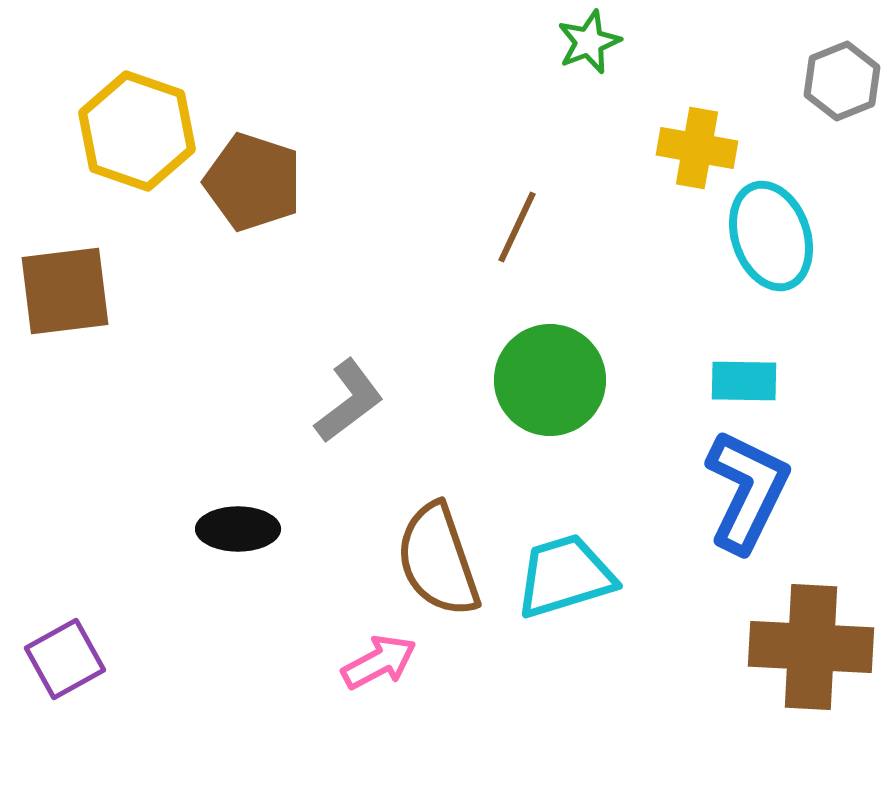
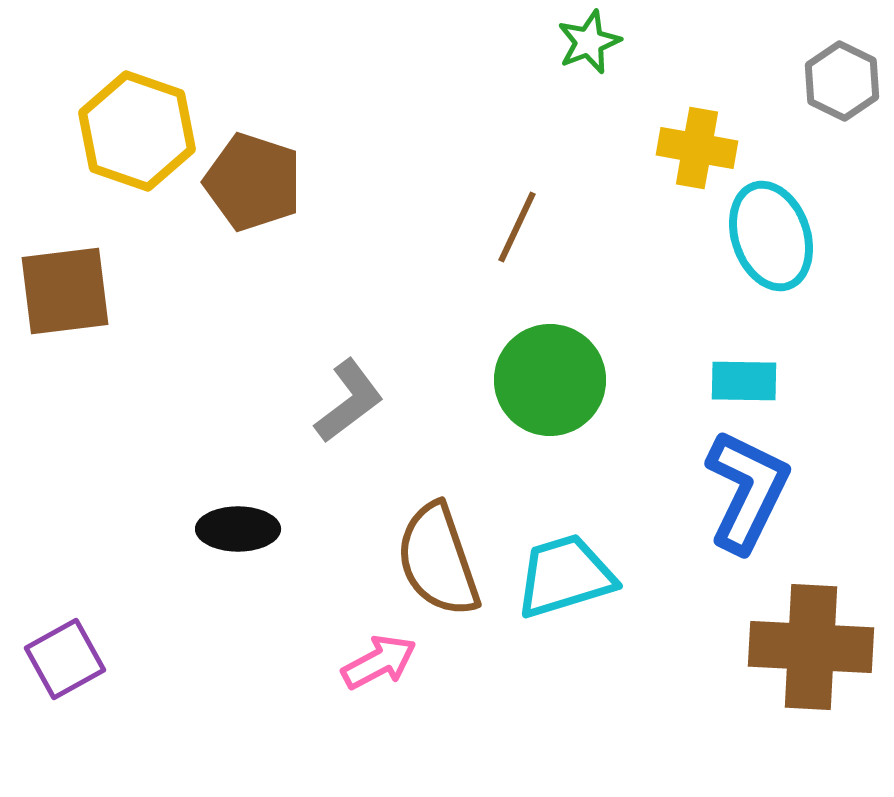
gray hexagon: rotated 12 degrees counterclockwise
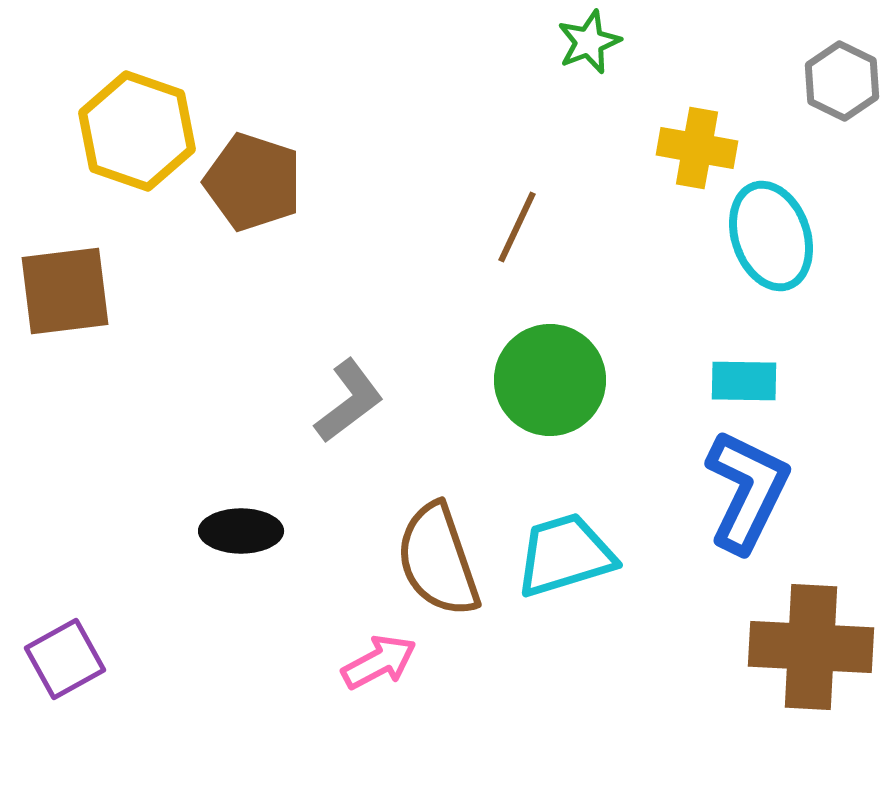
black ellipse: moved 3 px right, 2 px down
cyan trapezoid: moved 21 px up
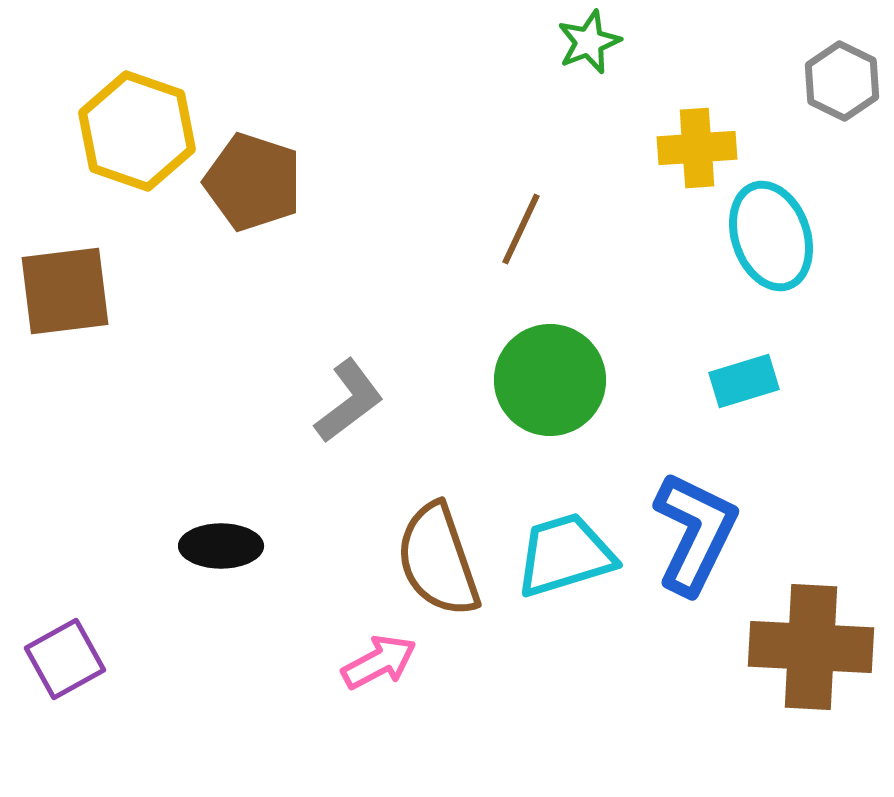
yellow cross: rotated 14 degrees counterclockwise
brown line: moved 4 px right, 2 px down
cyan rectangle: rotated 18 degrees counterclockwise
blue L-shape: moved 52 px left, 42 px down
black ellipse: moved 20 px left, 15 px down
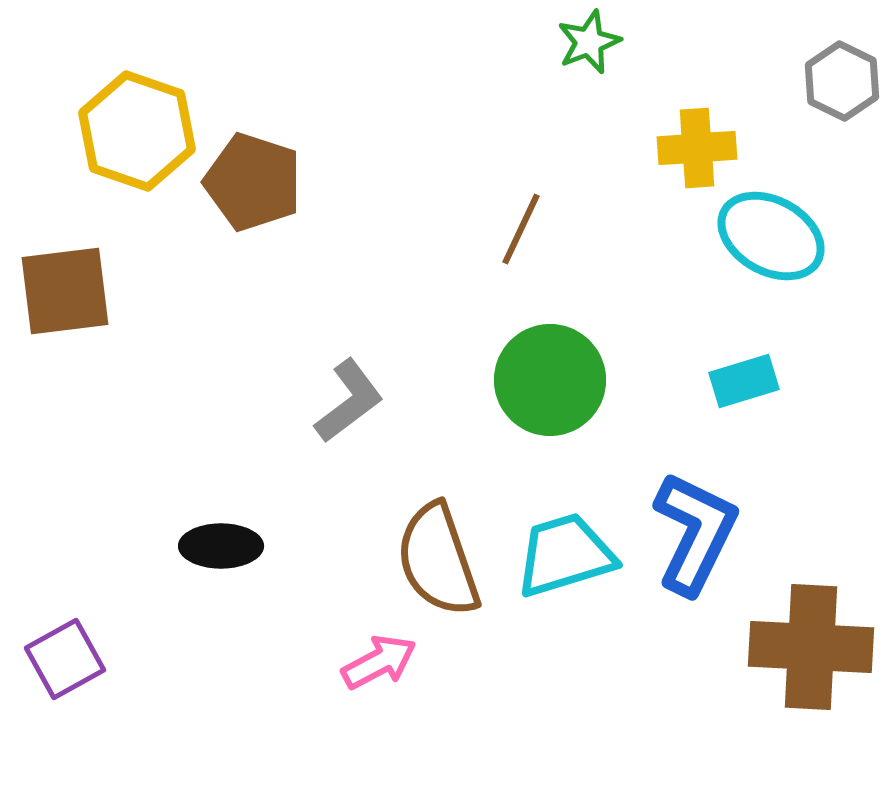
cyan ellipse: rotated 42 degrees counterclockwise
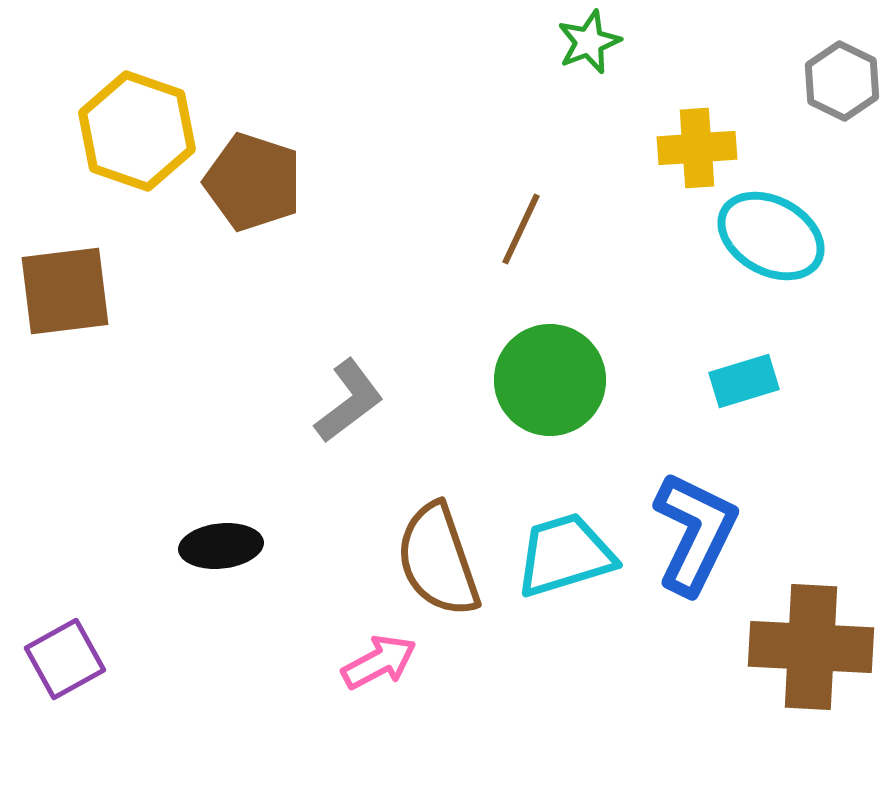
black ellipse: rotated 6 degrees counterclockwise
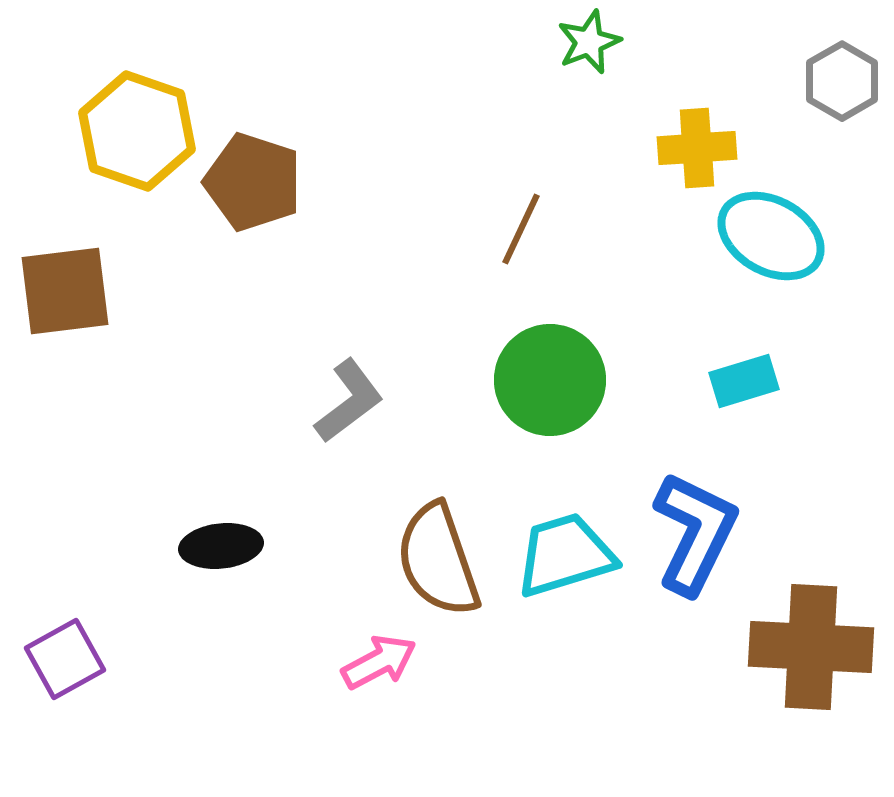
gray hexagon: rotated 4 degrees clockwise
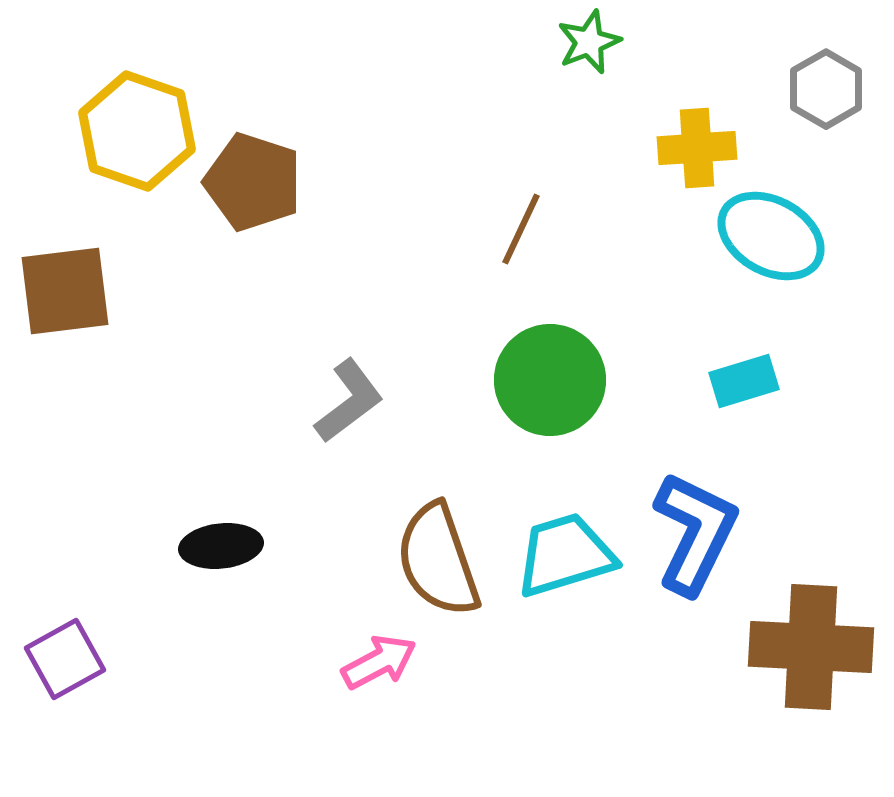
gray hexagon: moved 16 px left, 8 px down
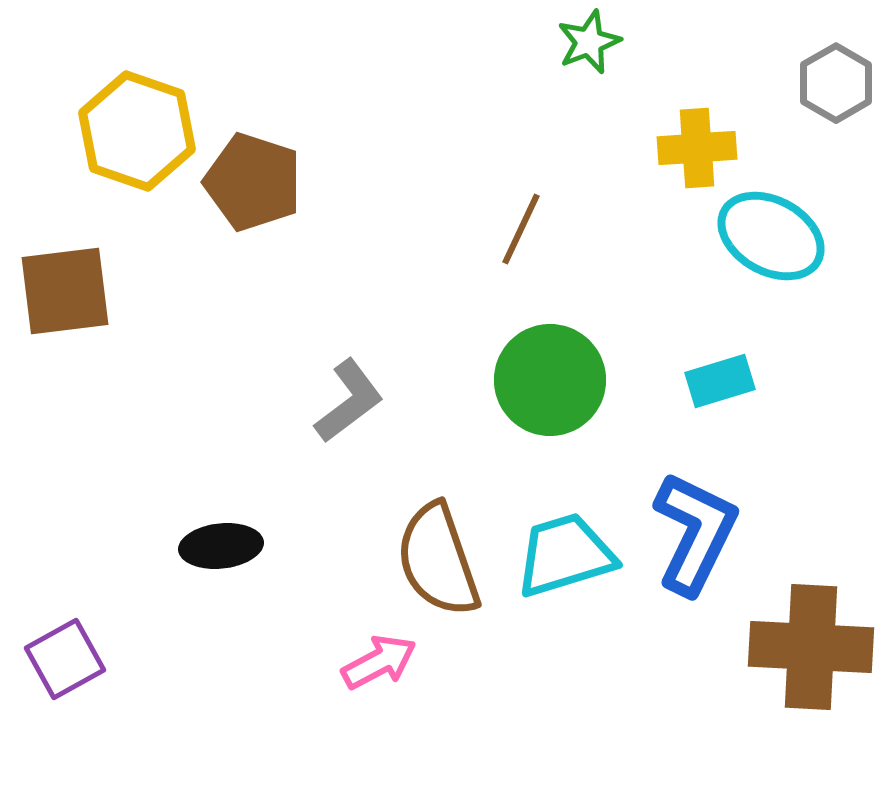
gray hexagon: moved 10 px right, 6 px up
cyan rectangle: moved 24 px left
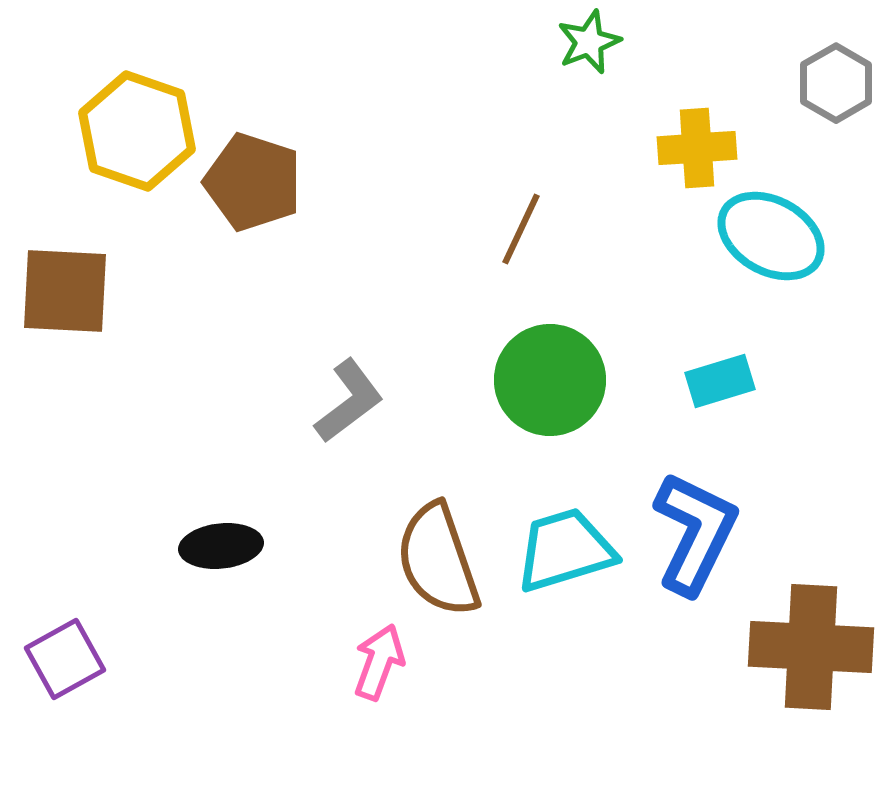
brown square: rotated 10 degrees clockwise
cyan trapezoid: moved 5 px up
pink arrow: rotated 42 degrees counterclockwise
